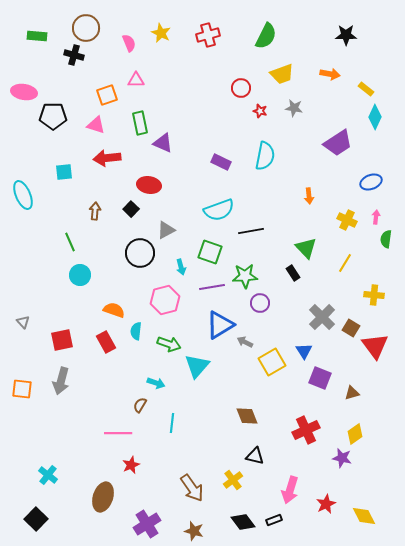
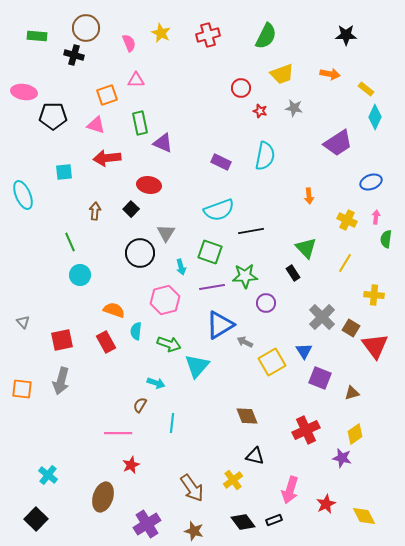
gray triangle at (166, 230): moved 3 px down; rotated 30 degrees counterclockwise
purple circle at (260, 303): moved 6 px right
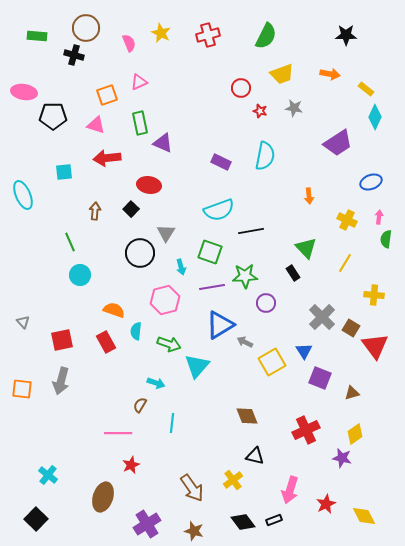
pink triangle at (136, 80): moved 3 px right, 2 px down; rotated 24 degrees counterclockwise
pink arrow at (376, 217): moved 3 px right
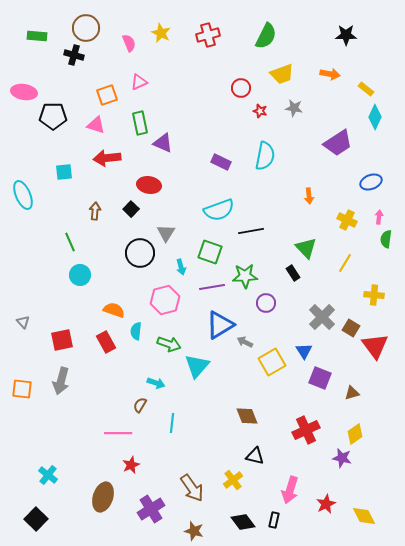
black rectangle at (274, 520): rotated 56 degrees counterclockwise
purple cross at (147, 524): moved 4 px right, 15 px up
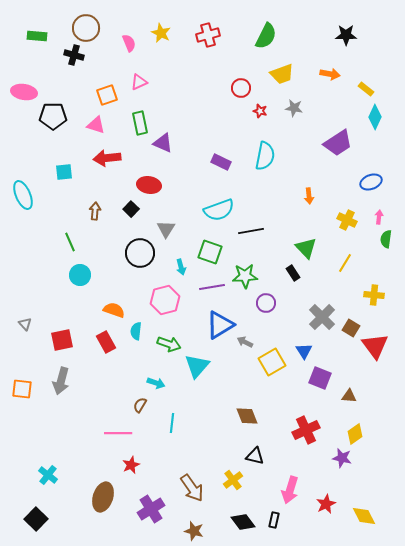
gray triangle at (166, 233): moved 4 px up
gray triangle at (23, 322): moved 2 px right, 2 px down
brown triangle at (352, 393): moved 3 px left, 3 px down; rotated 21 degrees clockwise
